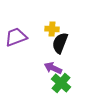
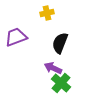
yellow cross: moved 5 px left, 16 px up; rotated 16 degrees counterclockwise
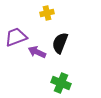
purple arrow: moved 16 px left, 16 px up
green cross: rotated 18 degrees counterclockwise
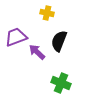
yellow cross: rotated 24 degrees clockwise
black semicircle: moved 1 px left, 2 px up
purple arrow: rotated 18 degrees clockwise
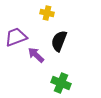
purple arrow: moved 1 px left, 3 px down
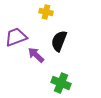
yellow cross: moved 1 px left, 1 px up
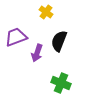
yellow cross: rotated 24 degrees clockwise
purple arrow: moved 1 px right, 2 px up; rotated 114 degrees counterclockwise
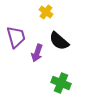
purple trapezoid: rotated 95 degrees clockwise
black semicircle: rotated 70 degrees counterclockwise
